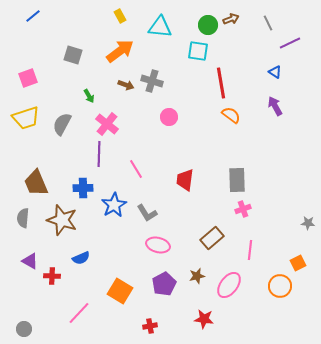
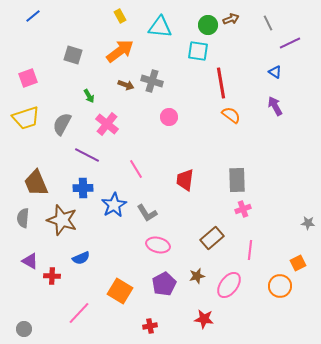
purple line at (99, 154): moved 12 px left, 1 px down; rotated 65 degrees counterclockwise
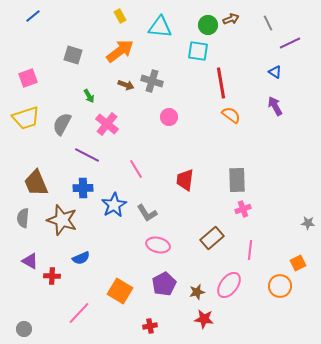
brown star at (197, 276): moved 16 px down
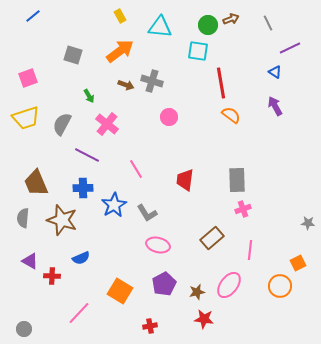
purple line at (290, 43): moved 5 px down
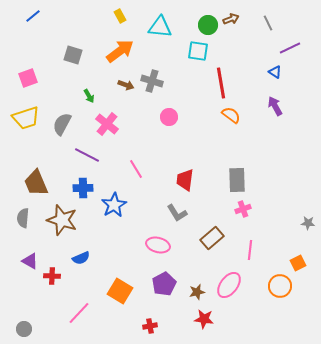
gray L-shape at (147, 213): moved 30 px right
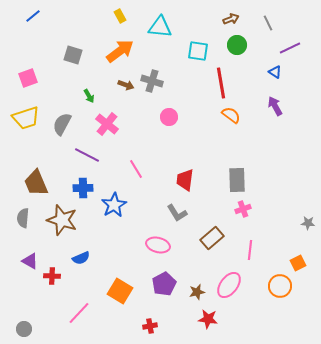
green circle at (208, 25): moved 29 px right, 20 px down
red star at (204, 319): moved 4 px right
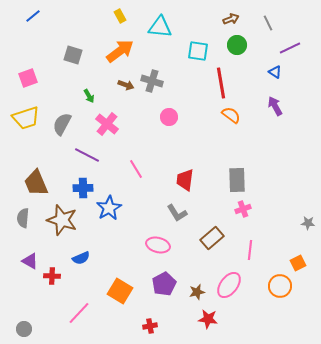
blue star at (114, 205): moved 5 px left, 3 px down
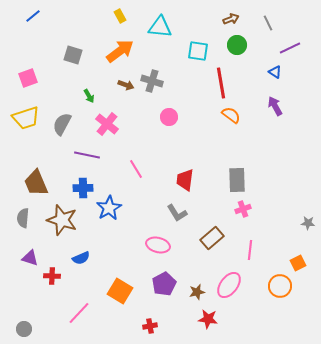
purple line at (87, 155): rotated 15 degrees counterclockwise
purple triangle at (30, 261): moved 3 px up; rotated 12 degrees counterclockwise
